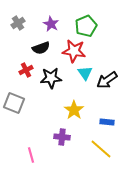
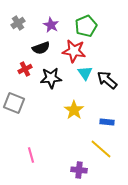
purple star: moved 1 px down
red cross: moved 1 px left, 1 px up
black arrow: rotated 75 degrees clockwise
purple cross: moved 17 px right, 33 px down
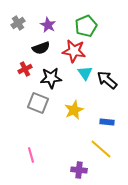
purple star: moved 3 px left
gray square: moved 24 px right
yellow star: rotated 12 degrees clockwise
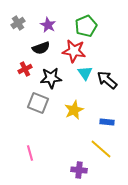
pink line: moved 1 px left, 2 px up
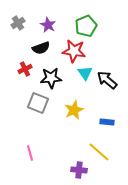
yellow line: moved 2 px left, 3 px down
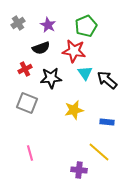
gray square: moved 11 px left
yellow star: rotated 12 degrees clockwise
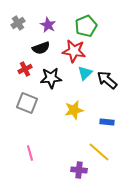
cyan triangle: rotated 21 degrees clockwise
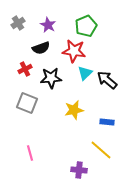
yellow line: moved 2 px right, 2 px up
